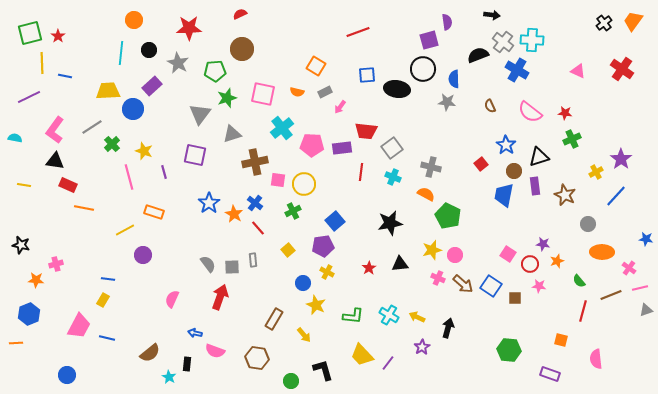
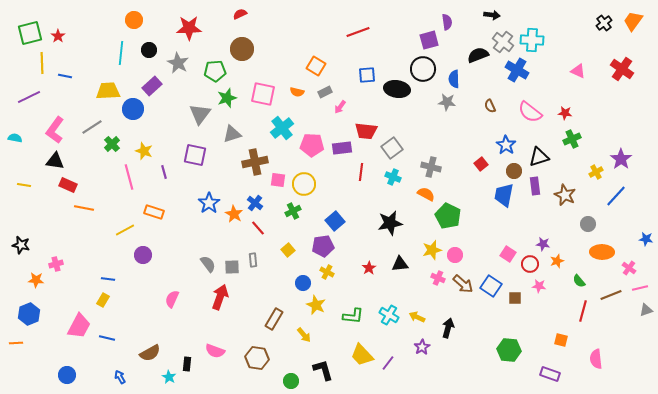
blue arrow at (195, 333): moved 75 px left, 44 px down; rotated 48 degrees clockwise
brown semicircle at (150, 353): rotated 10 degrees clockwise
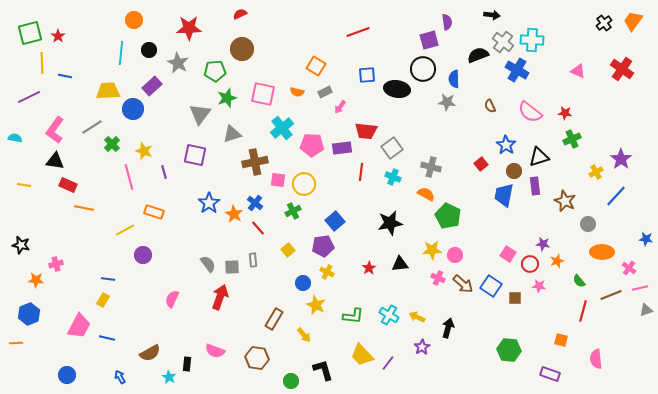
brown star at (565, 195): moved 6 px down
yellow star at (432, 250): rotated 12 degrees clockwise
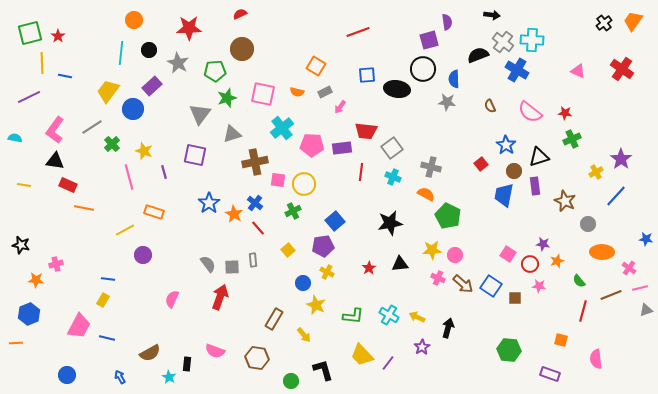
yellow trapezoid at (108, 91): rotated 50 degrees counterclockwise
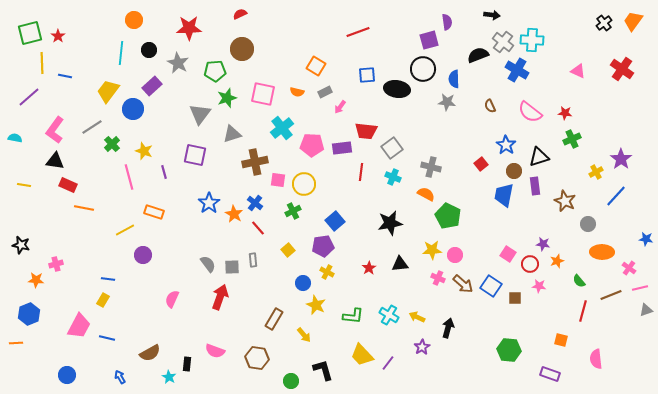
purple line at (29, 97): rotated 15 degrees counterclockwise
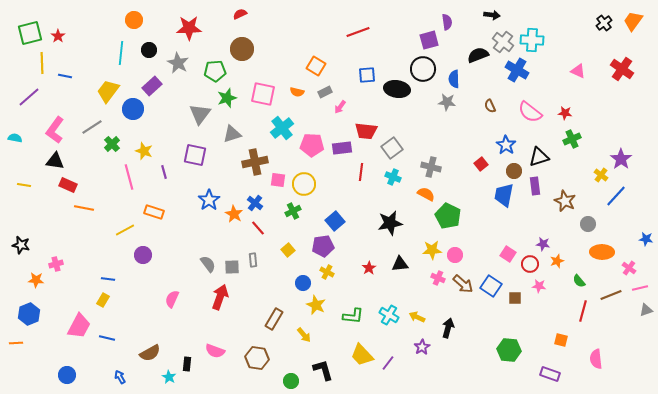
yellow cross at (596, 172): moved 5 px right, 3 px down; rotated 24 degrees counterclockwise
blue star at (209, 203): moved 3 px up
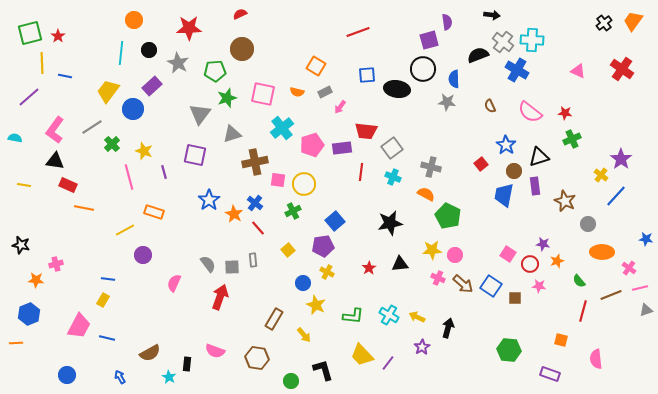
pink pentagon at (312, 145): rotated 20 degrees counterclockwise
pink semicircle at (172, 299): moved 2 px right, 16 px up
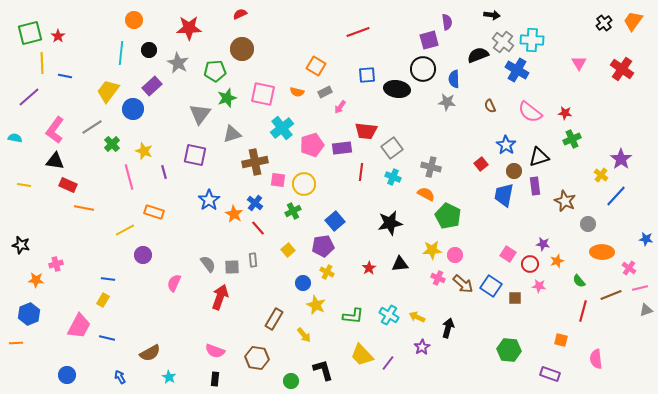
pink triangle at (578, 71): moved 1 px right, 8 px up; rotated 35 degrees clockwise
black rectangle at (187, 364): moved 28 px right, 15 px down
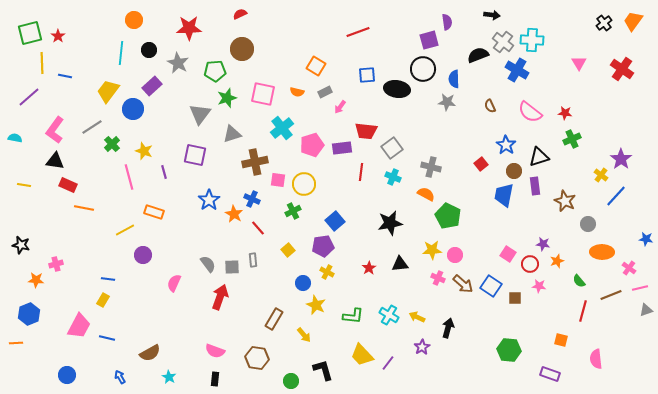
blue cross at (255, 203): moved 3 px left, 4 px up; rotated 14 degrees counterclockwise
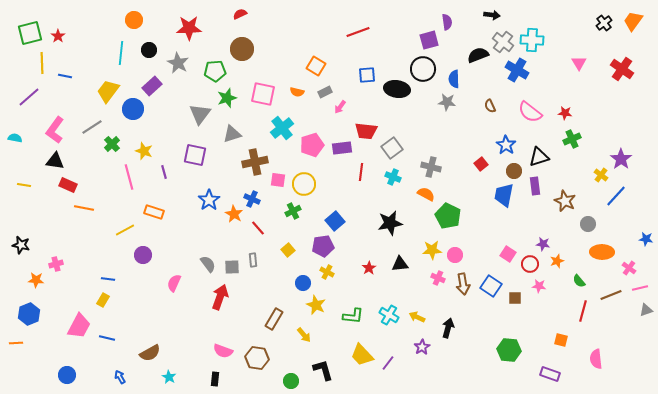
brown arrow at (463, 284): rotated 40 degrees clockwise
pink semicircle at (215, 351): moved 8 px right
